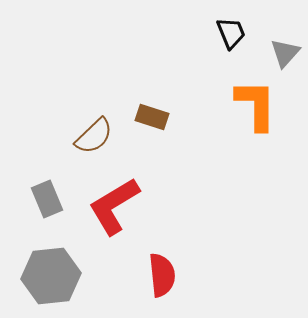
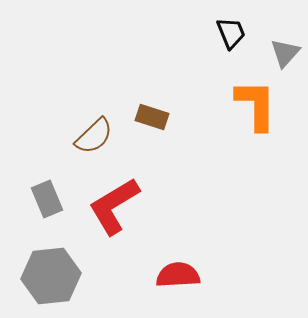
red semicircle: moved 16 px right; rotated 87 degrees counterclockwise
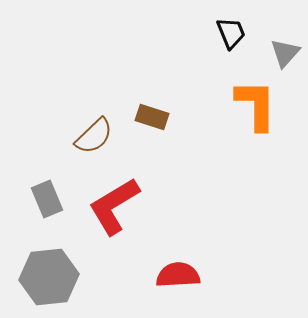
gray hexagon: moved 2 px left, 1 px down
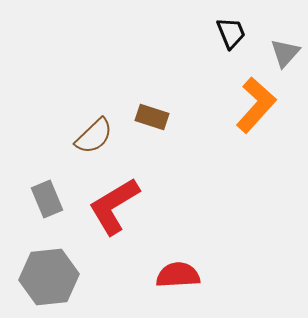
orange L-shape: rotated 42 degrees clockwise
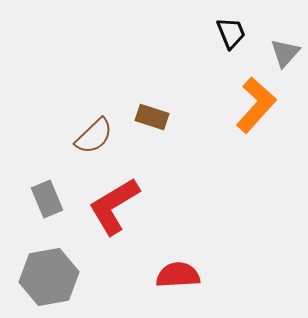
gray hexagon: rotated 4 degrees counterclockwise
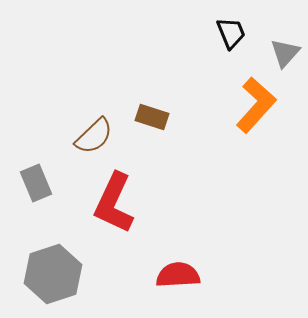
gray rectangle: moved 11 px left, 16 px up
red L-shape: moved 3 px up; rotated 34 degrees counterclockwise
gray hexagon: moved 4 px right, 3 px up; rotated 8 degrees counterclockwise
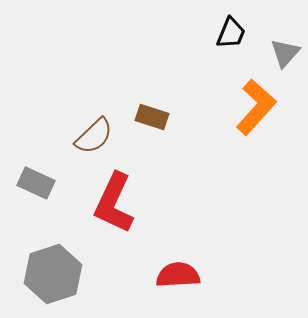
black trapezoid: rotated 44 degrees clockwise
orange L-shape: moved 2 px down
gray rectangle: rotated 42 degrees counterclockwise
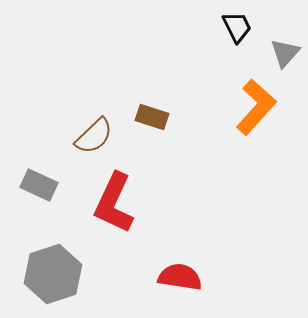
black trapezoid: moved 6 px right, 6 px up; rotated 48 degrees counterclockwise
gray rectangle: moved 3 px right, 2 px down
red semicircle: moved 2 px right, 2 px down; rotated 12 degrees clockwise
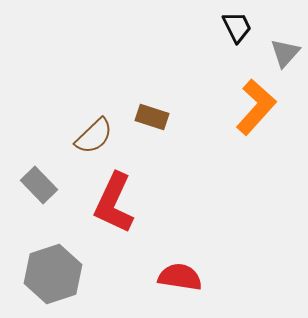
gray rectangle: rotated 21 degrees clockwise
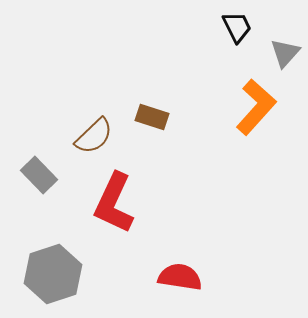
gray rectangle: moved 10 px up
